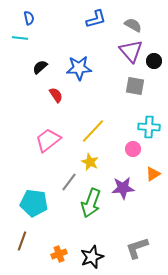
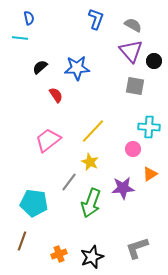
blue L-shape: rotated 55 degrees counterclockwise
blue star: moved 2 px left
orange triangle: moved 3 px left
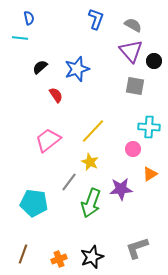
blue star: moved 1 px down; rotated 15 degrees counterclockwise
purple star: moved 2 px left, 1 px down
brown line: moved 1 px right, 13 px down
orange cross: moved 5 px down
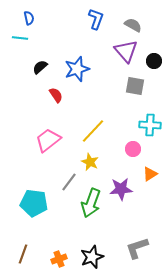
purple triangle: moved 5 px left
cyan cross: moved 1 px right, 2 px up
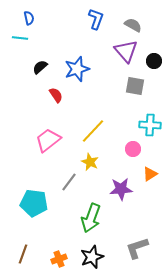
green arrow: moved 15 px down
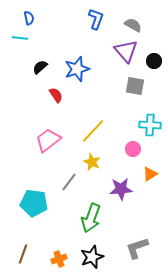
yellow star: moved 2 px right
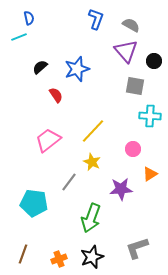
gray semicircle: moved 2 px left
cyan line: moved 1 px left, 1 px up; rotated 28 degrees counterclockwise
cyan cross: moved 9 px up
